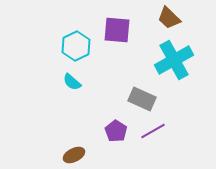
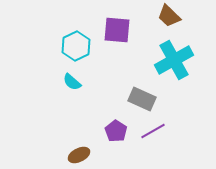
brown trapezoid: moved 2 px up
brown ellipse: moved 5 px right
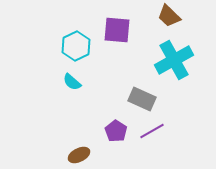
purple line: moved 1 px left
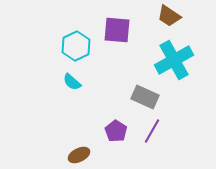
brown trapezoid: rotated 10 degrees counterclockwise
gray rectangle: moved 3 px right, 2 px up
purple line: rotated 30 degrees counterclockwise
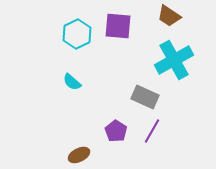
purple square: moved 1 px right, 4 px up
cyan hexagon: moved 1 px right, 12 px up
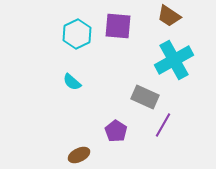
purple line: moved 11 px right, 6 px up
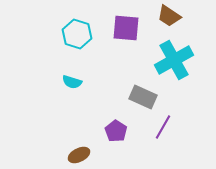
purple square: moved 8 px right, 2 px down
cyan hexagon: rotated 16 degrees counterclockwise
cyan semicircle: rotated 24 degrees counterclockwise
gray rectangle: moved 2 px left
purple line: moved 2 px down
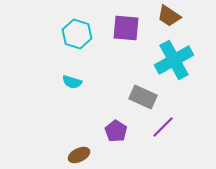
purple line: rotated 15 degrees clockwise
